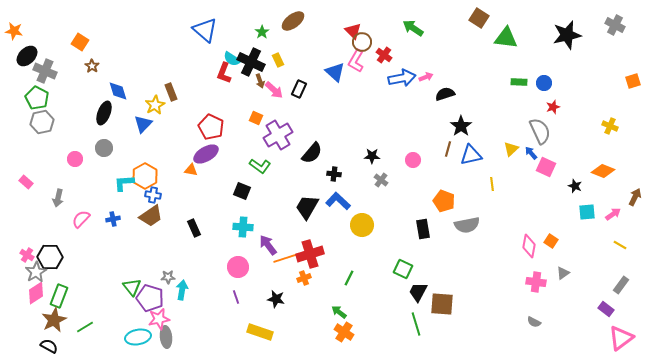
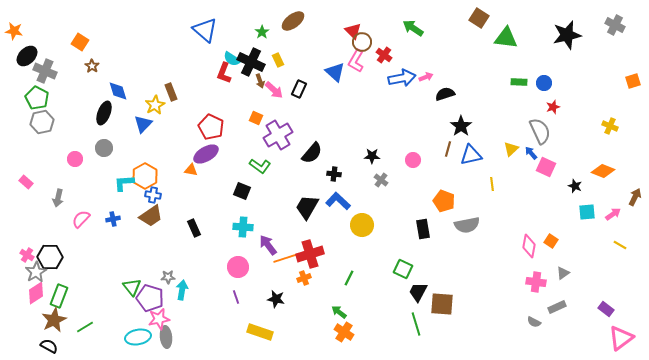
gray rectangle at (621, 285): moved 64 px left, 22 px down; rotated 30 degrees clockwise
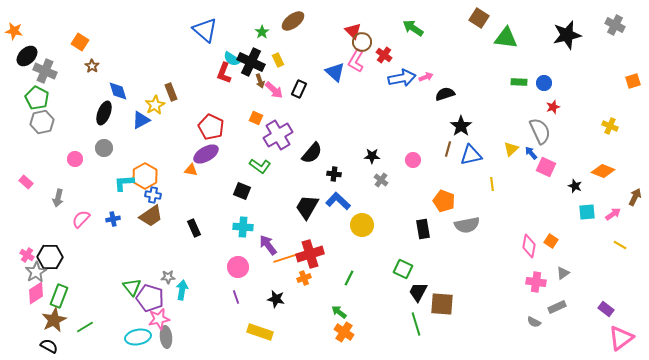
blue triangle at (143, 124): moved 2 px left, 4 px up; rotated 18 degrees clockwise
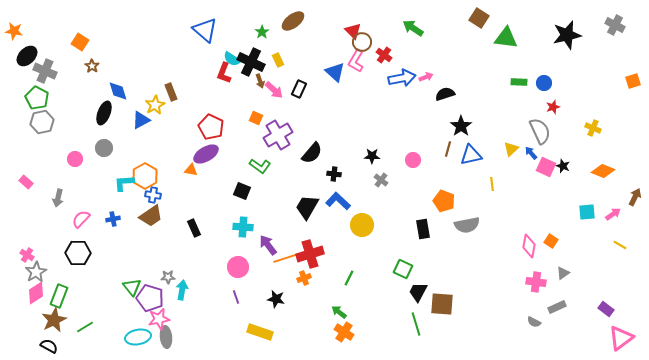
yellow cross at (610, 126): moved 17 px left, 2 px down
black star at (575, 186): moved 12 px left, 20 px up
black hexagon at (50, 257): moved 28 px right, 4 px up
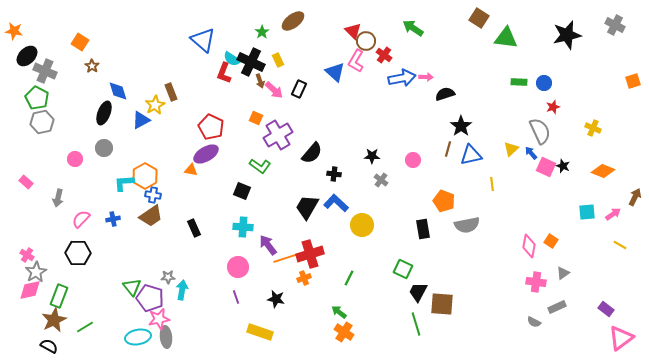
blue triangle at (205, 30): moved 2 px left, 10 px down
brown circle at (362, 42): moved 4 px right, 1 px up
pink arrow at (426, 77): rotated 24 degrees clockwise
blue L-shape at (338, 201): moved 2 px left, 2 px down
pink diamond at (36, 293): moved 6 px left, 3 px up; rotated 20 degrees clockwise
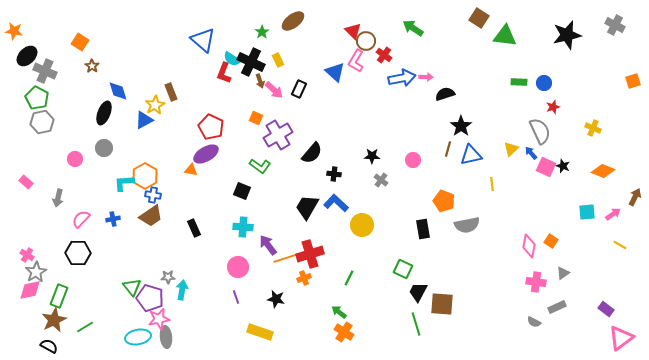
green triangle at (506, 38): moved 1 px left, 2 px up
blue triangle at (141, 120): moved 3 px right
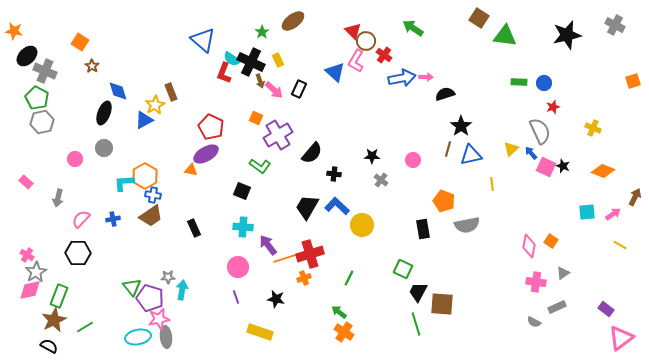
blue L-shape at (336, 203): moved 1 px right, 3 px down
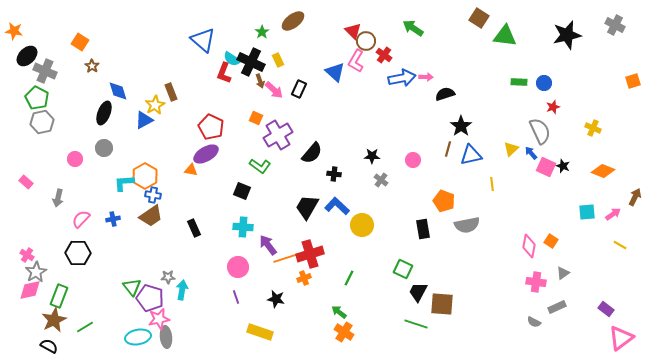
green line at (416, 324): rotated 55 degrees counterclockwise
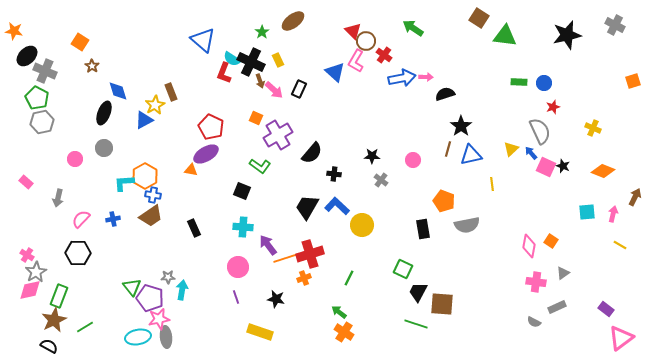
pink arrow at (613, 214): rotated 42 degrees counterclockwise
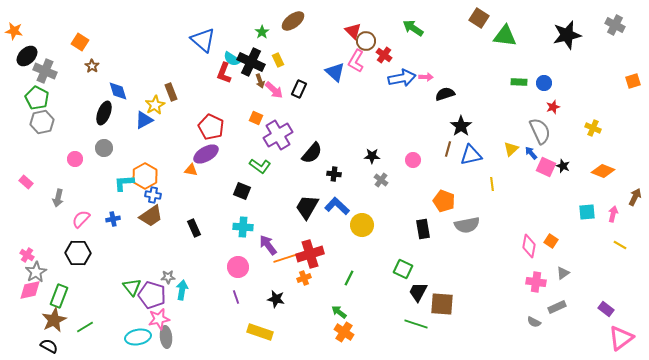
purple pentagon at (150, 298): moved 2 px right, 3 px up
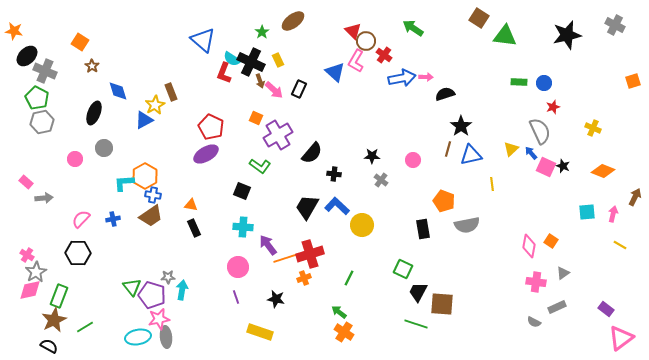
black ellipse at (104, 113): moved 10 px left
orange triangle at (191, 170): moved 35 px down
gray arrow at (58, 198): moved 14 px left; rotated 108 degrees counterclockwise
